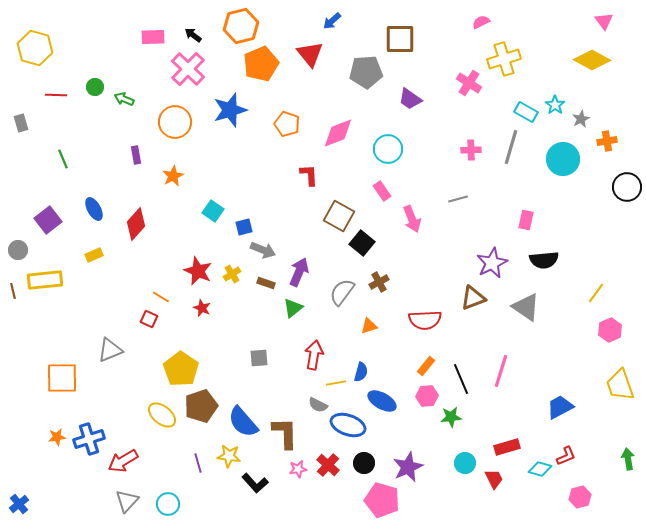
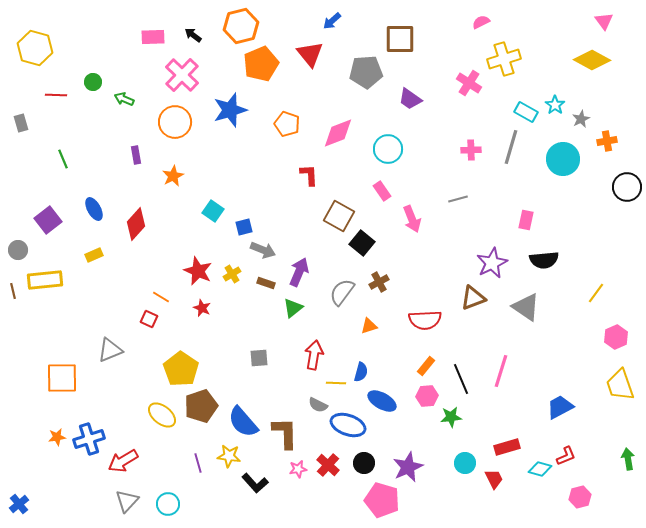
pink cross at (188, 69): moved 6 px left, 6 px down
green circle at (95, 87): moved 2 px left, 5 px up
pink hexagon at (610, 330): moved 6 px right, 7 px down
yellow line at (336, 383): rotated 12 degrees clockwise
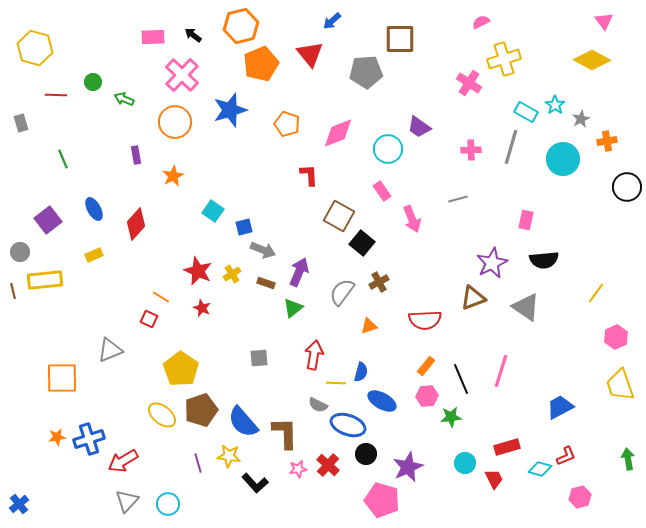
purple trapezoid at (410, 99): moved 9 px right, 28 px down
gray circle at (18, 250): moved 2 px right, 2 px down
brown pentagon at (201, 406): moved 4 px down
black circle at (364, 463): moved 2 px right, 9 px up
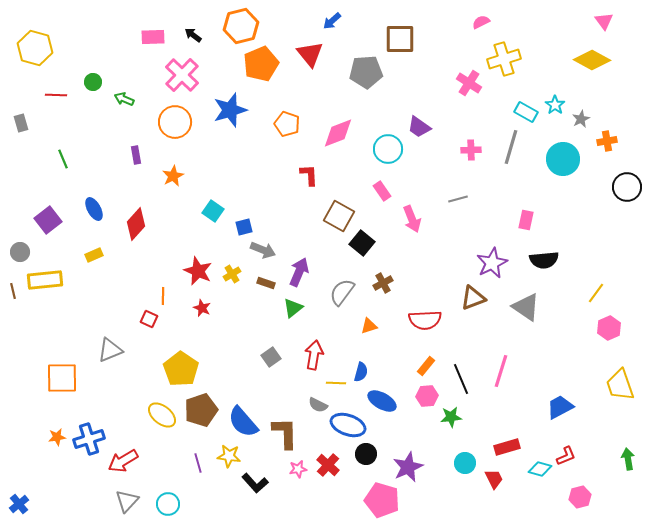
brown cross at (379, 282): moved 4 px right, 1 px down
orange line at (161, 297): moved 2 px right, 1 px up; rotated 60 degrees clockwise
pink hexagon at (616, 337): moved 7 px left, 9 px up
gray square at (259, 358): moved 12 px right, 1 px up; rotated 30 degrees counterclockwise
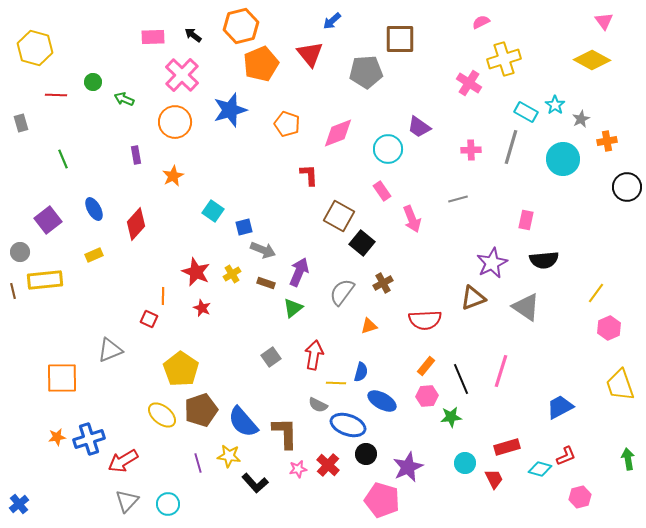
red star at (198, 271): moved 2 px left, 1 px down
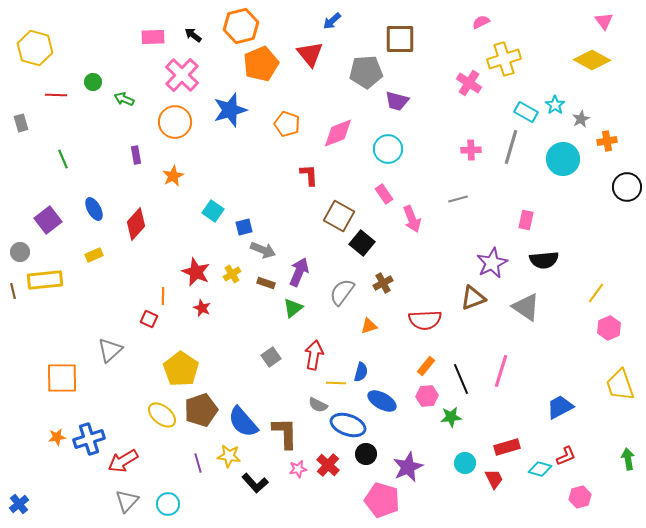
purple trapezoid at (419, 127): moved 22 px left, 26 px up; rotated 20 degrees counterclockwise
pink rectangle at (382, 191): moved 2 px right, 3 px down
gray triangle at (110, 350): rotated 20 degrees counterclockwise
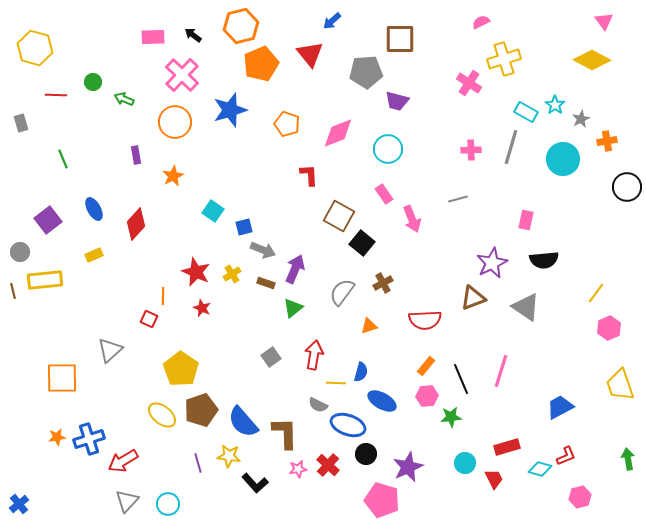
purple arrow at (299, 272): moved 4 px left, 3 px up
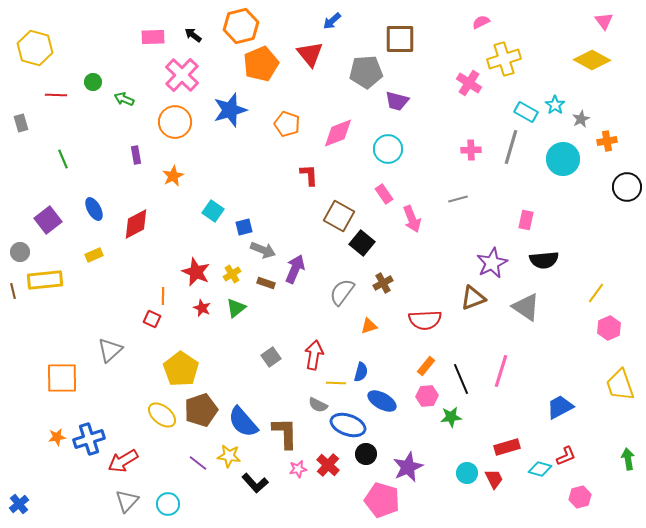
red diamond at (136, 224): rotated 20 degrees clockwise
green triangle at (293, 308): moved 57 px left
red square at (149, 319): moved 3 px right
purple line at (198, 463): rotated 36 degrees counterclockwise
cyan circle at (465, 463): moved 2 px right, 10 px down
